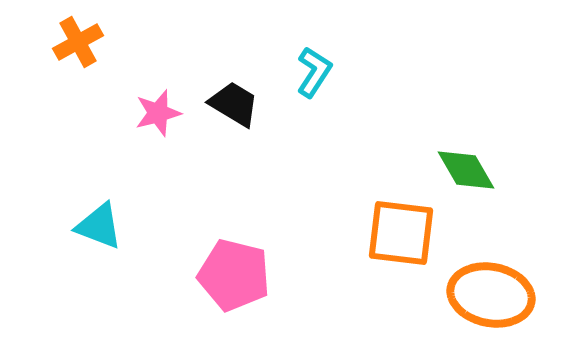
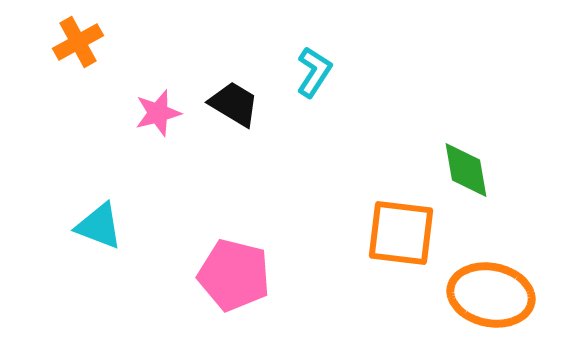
green diamond: rotated 20 degrees clockwise
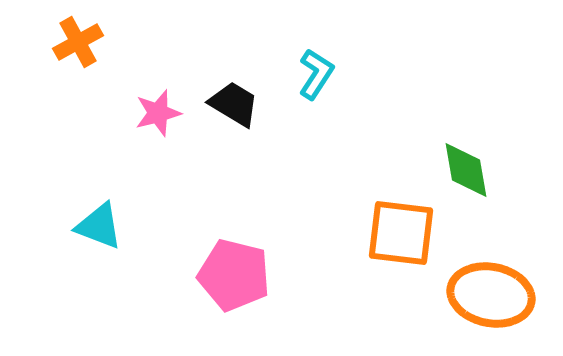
cyan L-shape: moved 2 px right, 2 px down
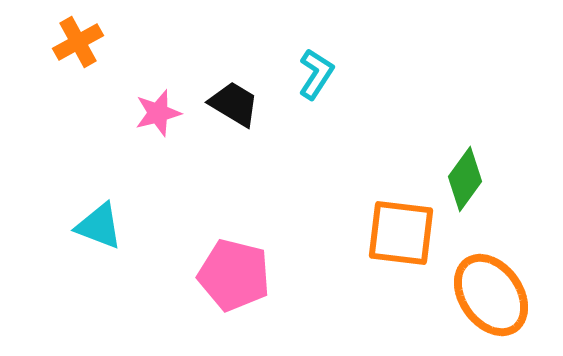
green diamond: moved 1 px left, 9 px down; rotated 46 degrees clockwise
orange ellipse: rotated 44 degrees clockwise
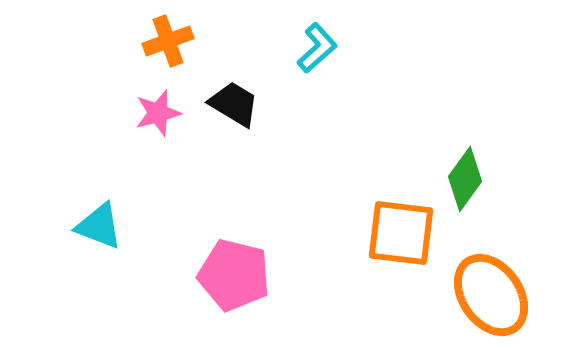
orange cross: moved 90 px right, 1 px up; rotated 9 degrees clockwise
cyan L-shape: moved 1 px right, 26 px up; rotated 15 degrees clockwise
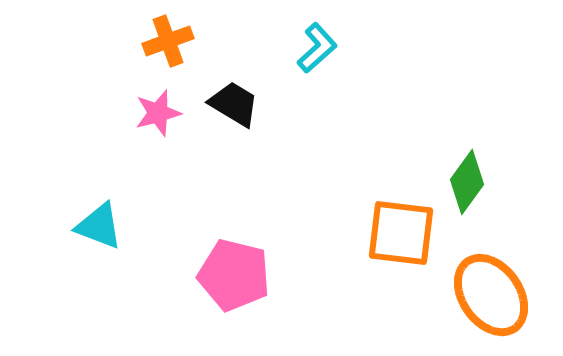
green diamond: moved 2 px right, 3 px down
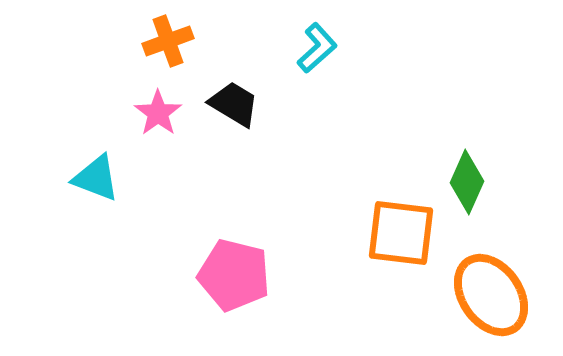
pink star: rotated 21 degrees counterclockwise
green diamond: rotated 12 degrees counterclockwise
cyan triangle: moved 3 px left, 48 px up
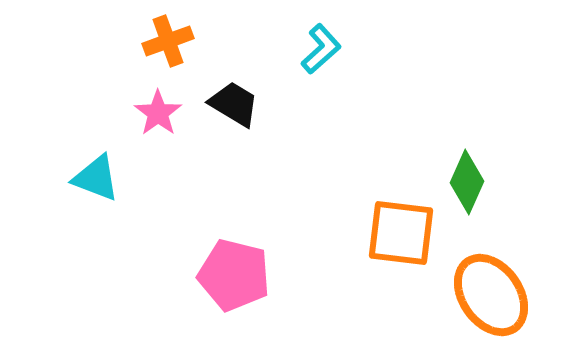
cyan L-shape: moved 4 px right, 1 px down
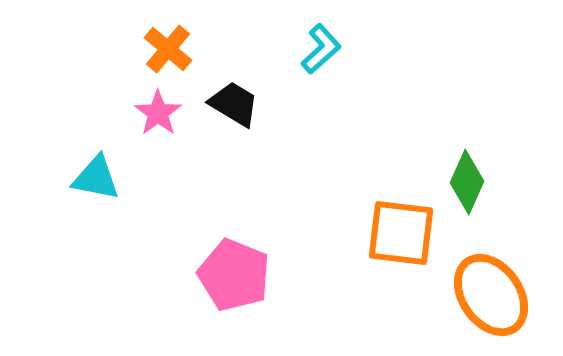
orange cross: moved 8 px down; rotated 30 degrees counterclockwise
cyan triangle: rotated 10 degrees counterclockwise
pink pentagon: rotated 8 degrees clockwise
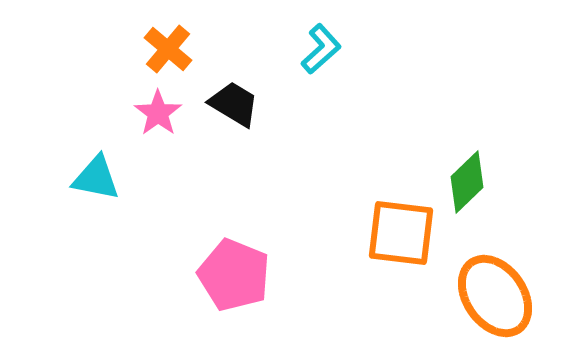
green diamond: rotated 22 degrees clockwise
orange ellipse: moved 4 px right, 1 px down
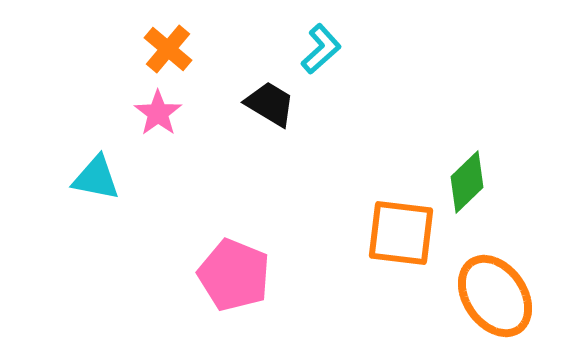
black trapezoid: moved 36 px right
